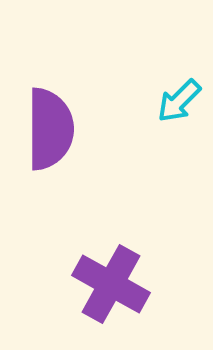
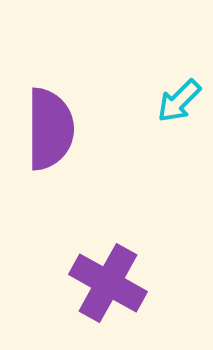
purple cross: moved 3 px left, 1 px up
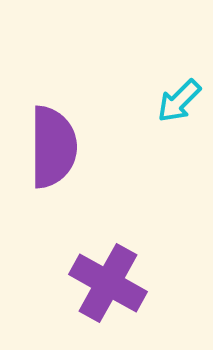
purple semicircle: moved 3 px right, 18 px down
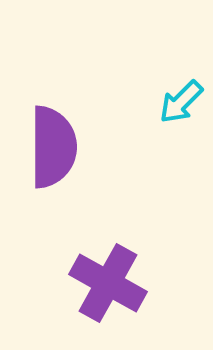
cyan arrow: moved 2 px right, 1 px down
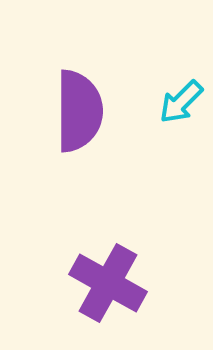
purple semicircle: moved 26 px right, 36 px up
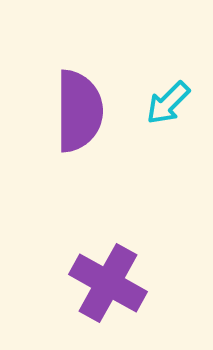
cyan arrow: moved 13 px left, 1 px down
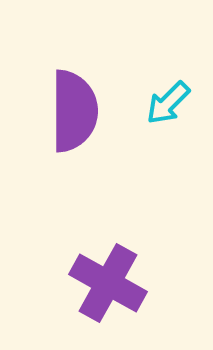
purple semicircle: moved 5 px left
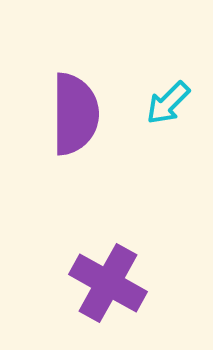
purple semicircle: moved 1 px right, 3 px down
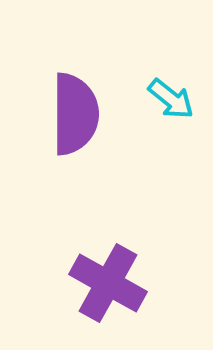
cyan arrow: moved 3 px right, 4 px up; rotated 96 degrees counterclockwise
